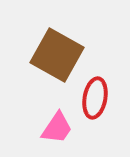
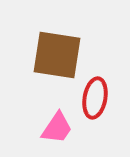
brown square: rotated 20 degrees counterclockwise
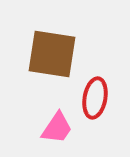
brown square: moved 5 px left, 1 px up
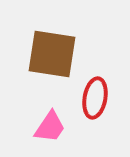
pink trapezoid: moved 7 px left, 1 px up
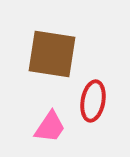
red ellipse: moved 2 px left, 3 px down
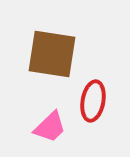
pink trapezoid: rotated 12 degrees clockwise
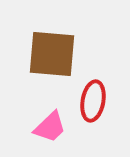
brown square: rotated 4 degrees counterclockwise
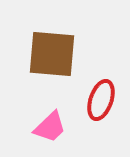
red ellipse: moved 8 px right, 1 px up; rotated 9 degrees clockwise
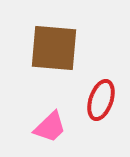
brown square: moved 2 px right, 6 px up
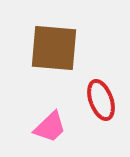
red ellipse: rotated 39 degrees counterclockwise
